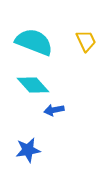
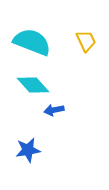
cyan semicircle: moved 2 px left
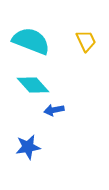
cyan semicircle: moved 1 px left, 1 px up
blue star: moved 3 px up
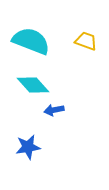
yellow trapezoid: rotated 45 degrees counterclockwise
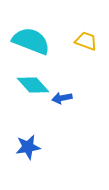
blue arrow: moved 8 px right, 12 px up
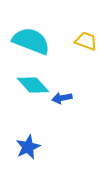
blue star: rotated 15 degrees counterclockwise
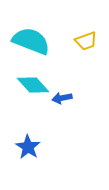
yellow trapezoid: rotated 140 degrees clockwise
blue star: rotated 15 degrees counterclockwise
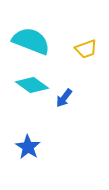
yellow trapezoid: moved 8 px down
cyan diamond: moved 1 px left; rotated 12 degrees counterclockwise
blue arrow: moved 2 px right; rotated 42 degrees counterclockwise
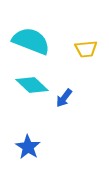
yellow trapezoid: rotated 15 degrees clockwise
cyan diamond: rotated 8 degrees clockwise
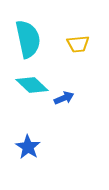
cyan semicircle: moved 3 px left, 2 px up; rotated 57 degrees clockwise
yellow trapezoid: moved 8 px left, 5 px up
blue arrow: rotated 150 degrees counterclockwise
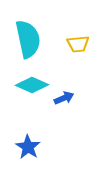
cyan diamond: rotated 20 degrees counterclockwise
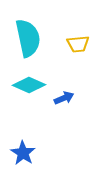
cyan semicircle: moved 1 px up
cyan diamond: moved 3 px left
blue star: moved 5 px left, 6 px down
